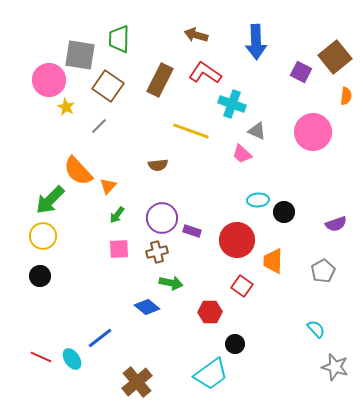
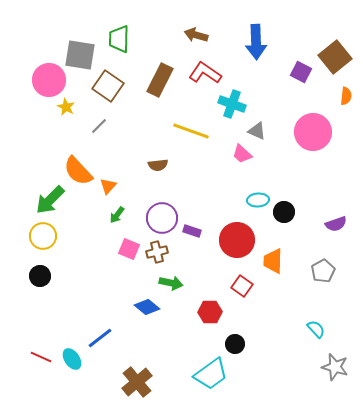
pink square at (119, 249): moved 10 px right; rotated 25 degrees clockwise
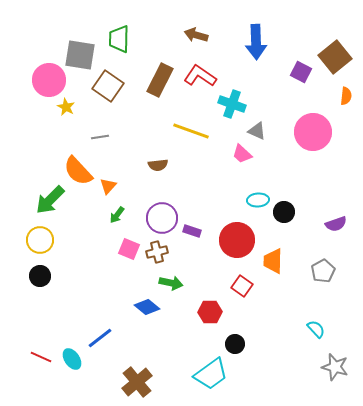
red L-shape at (205, 73): moved 5 px left, 3 px down
gray line at (99, 126): moved 1 px right, 11 px down; rotated 36 degrees clockwise
yellow circle at (43, 236): moved 3 px left, 4 px down
